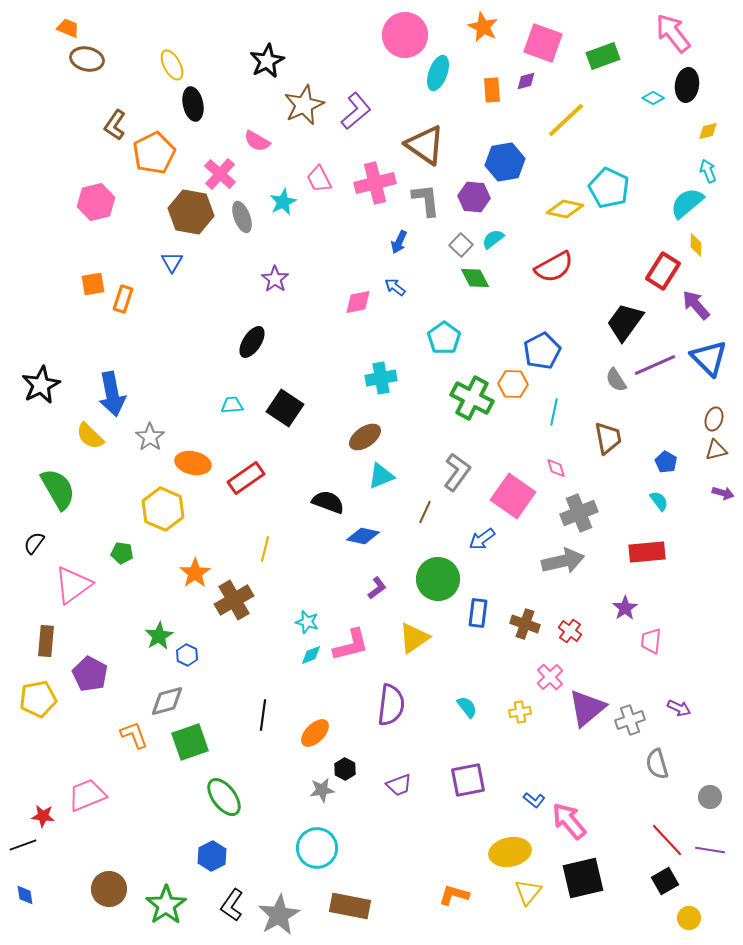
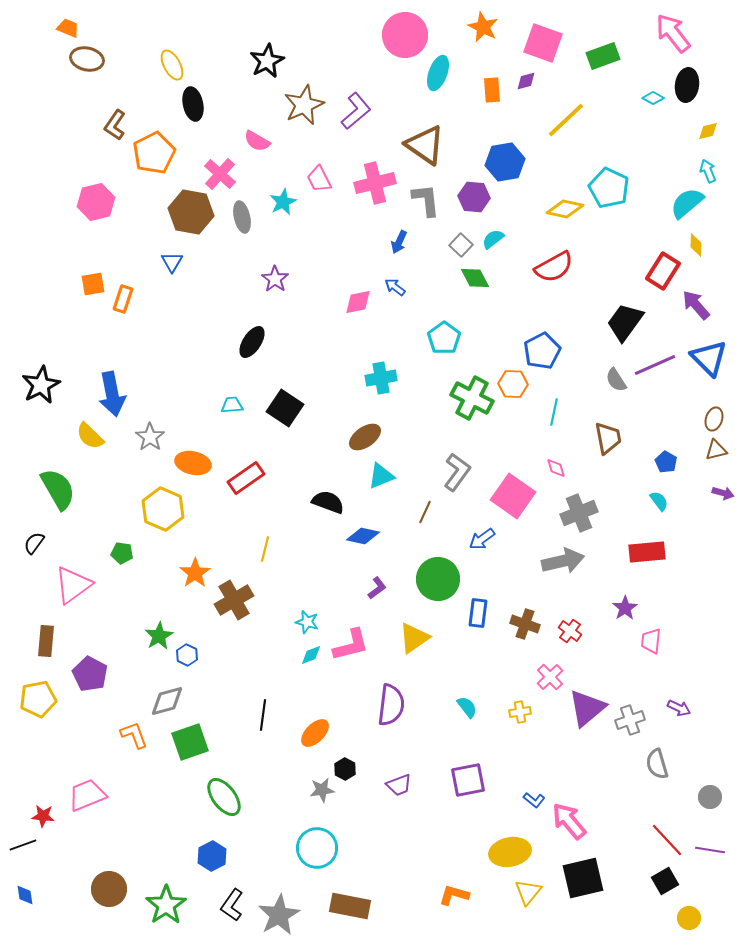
gray ellipse at (242, 217): rotated 8 degrees clockwise
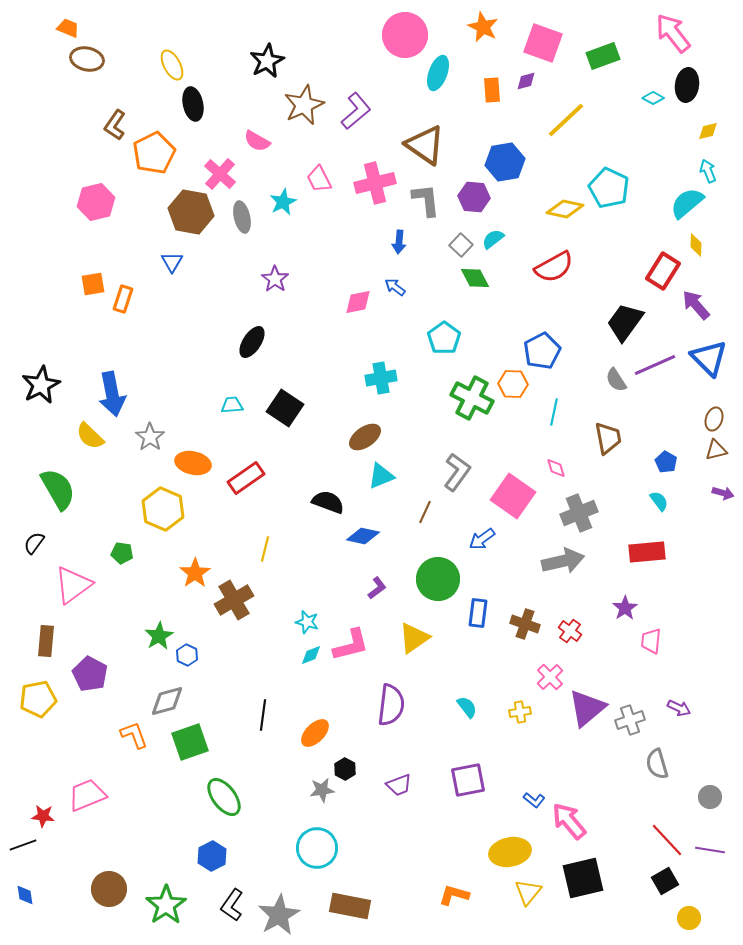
blue arrow at (399, 242): rotated 20 degrees counterclockwise
